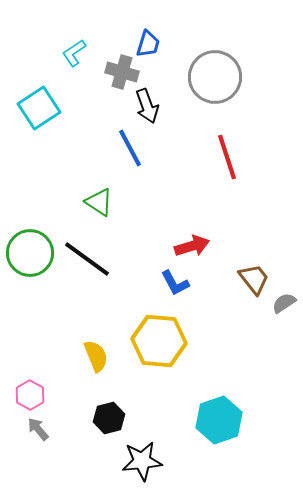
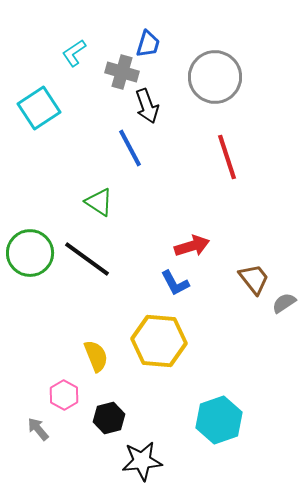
pink hexagon: moved 34 px right
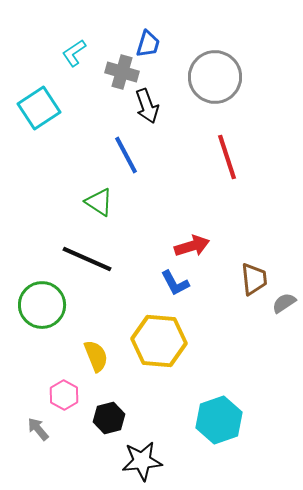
blue line: moved 4 px left, 7 px down
green circle: moved 12 px right, 52 px down
black line: rotated 12 degrees counterclockwise
brown trapezoid: rotated 32 degrees clockwise
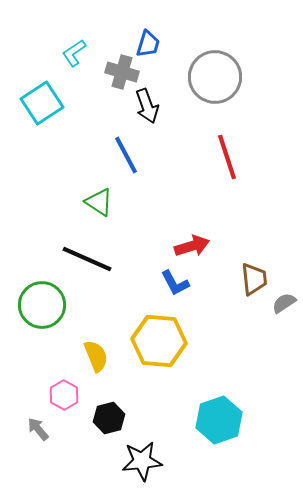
cyan square: moved 3 px right, 5 px up
